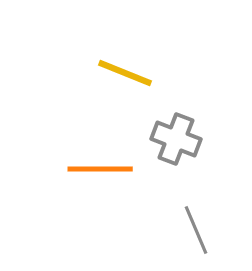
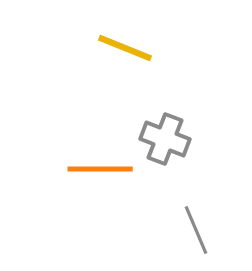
yellow line: moved 25 px up
gray cross: moved 11 px left
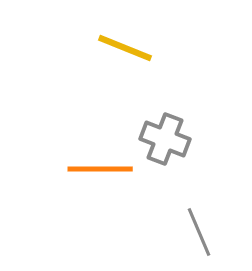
gray line: moved 3 px right, 2 px down
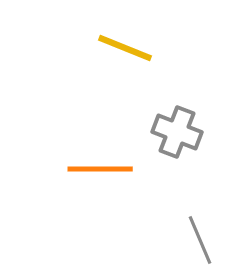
gray cross: moved 12 px right, 7 px up
gray line: moved 1 px right, 8 px down
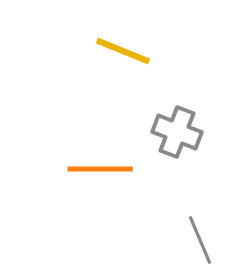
yellow line: moved 2 px left, 3 px down
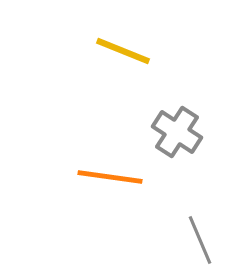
gray cross: rotated 12 degrees clockwise
orange line: moved 10 px right, 8 px down; rotated 8 degrees clockwise
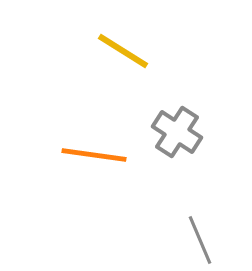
yellow line: rotated 10 degrees clockwise
orange line: moved 16 px left, 22 px up
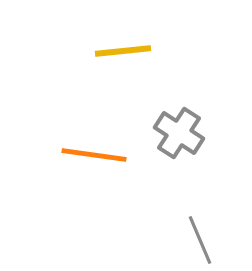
yellow line: rotated 38 degrees counterclockwise
gray cross: moved 2 px right, 1 px down
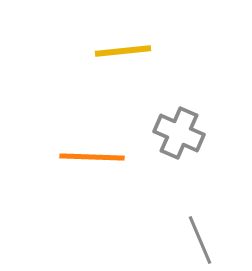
gray cross: rotated 9 degrees counterclockwise
orange line: moved 2 px left, 2 px down; rotated 6 degrees counterclockwise
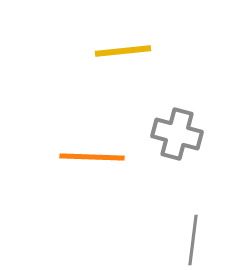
gray cross: moved 2 px left, 1 px down; rotated 9 degrees counterclockwise
gray line: moved 7 px left; rotated 30 degrees clockwise
